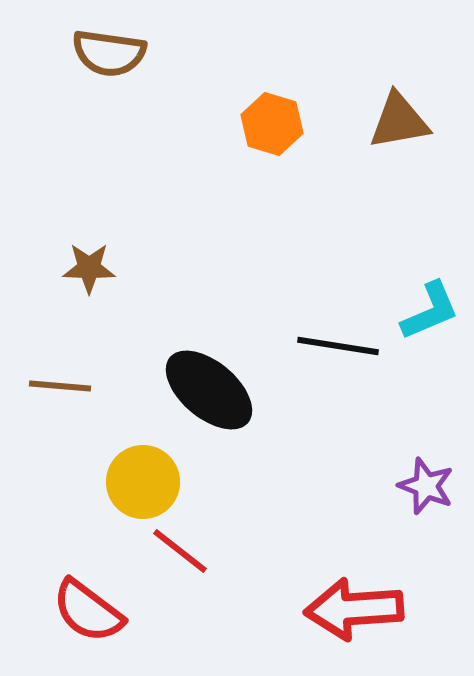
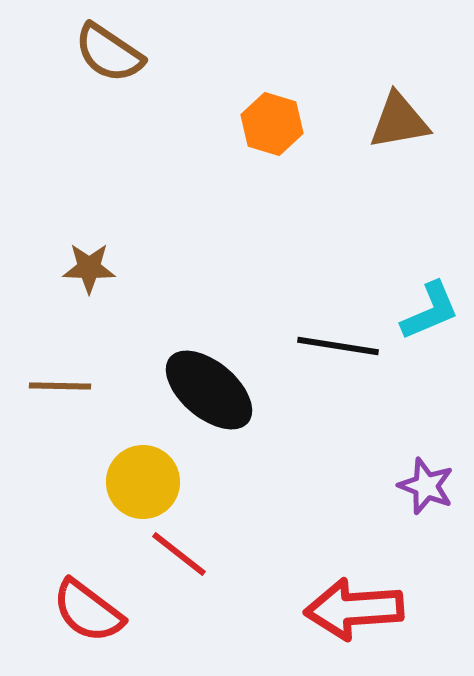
brown semicircle: rotated 26 degrees clockwise
brown line: rotated 4 degrees counterclockwise
red line: moved 1 px left, 3 px down
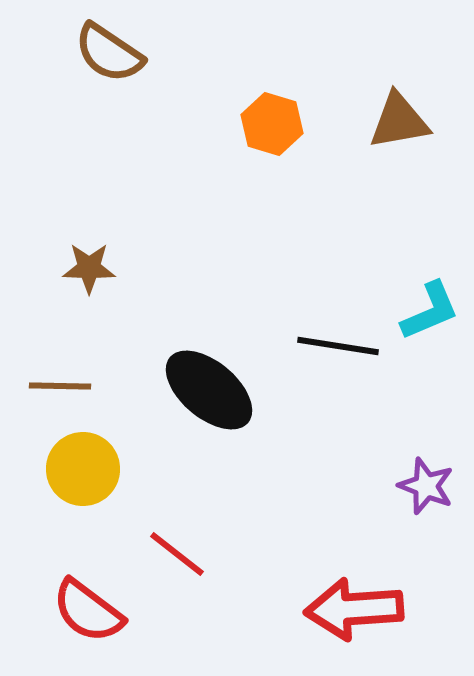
yellow circle: moved 60 px left, 13 px up
red line: moved 2 px left
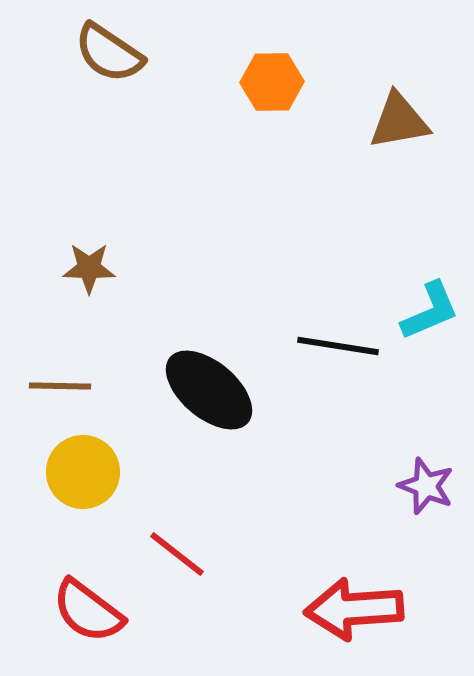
orange hexagon: moved 42 px up; rotated 18 degrees counterclockwise
yellow circle: moved 3 px down
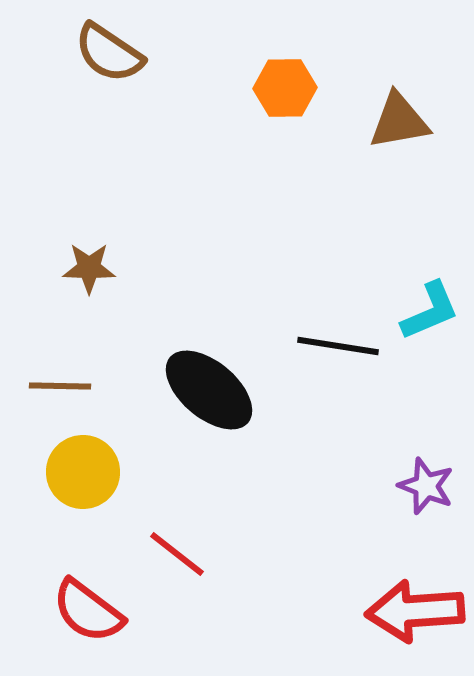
orange hexagon: moved 13 px right, 6 px down
red arrow: moved 61 px right, 2 px down
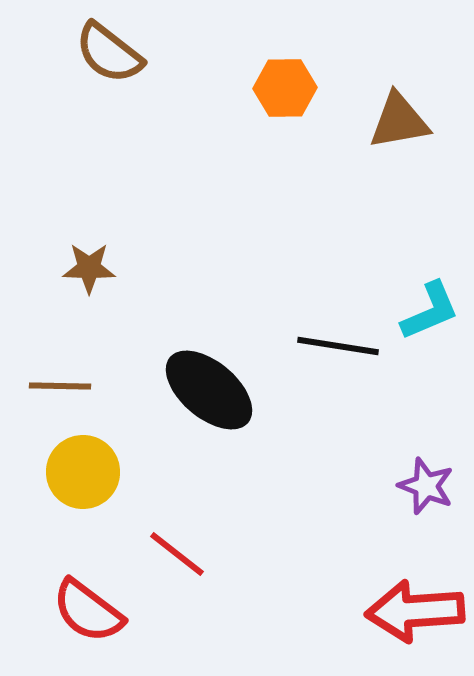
brown semicircle: rotated 4 degrees clockwise
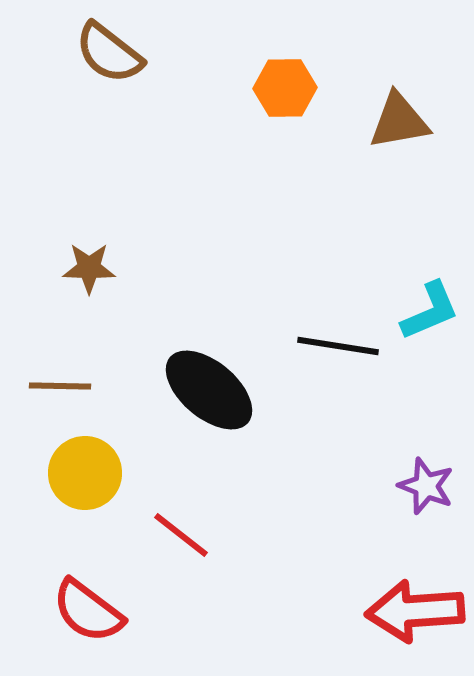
yellow circle: moved 2 px right, 1 px down
red line: moved 4 px right, 19 px up
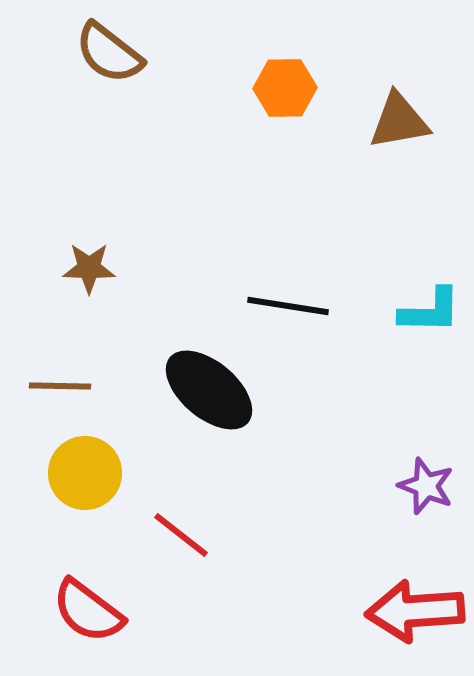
cyan L-shape: rotated 24 degrees clockwise
black line: moved 50 px left, 40 px up
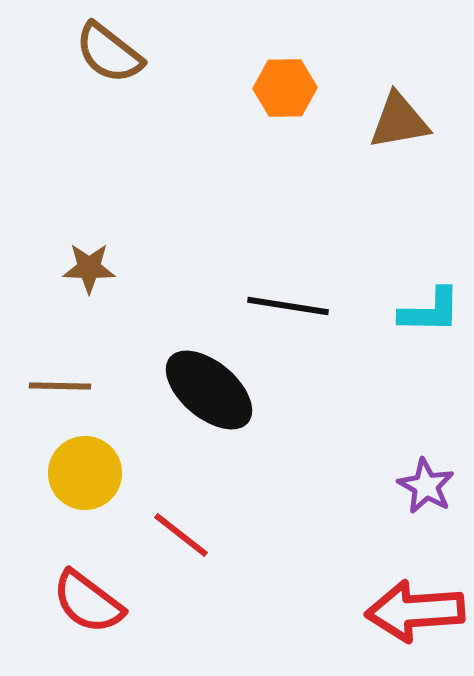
purple star: rotated 8 degrees clockwise
red semicircle: moved 9 px up
